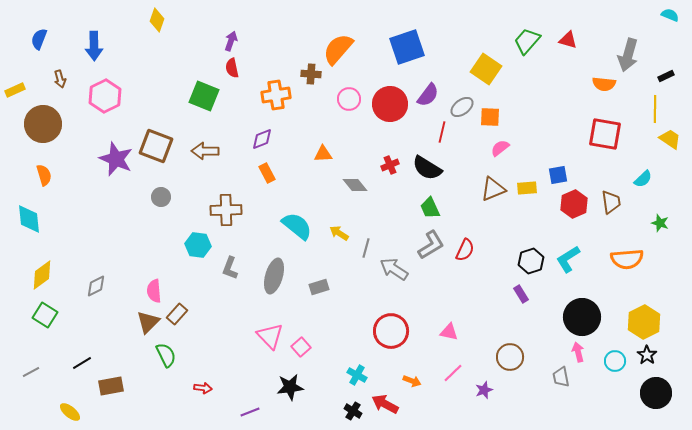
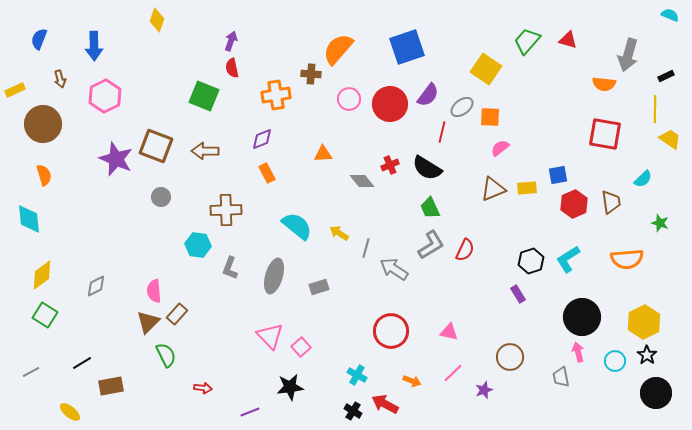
gray diamond at (355, 185): moved 7 px right, 4 px up
purple rectangle at (521, 294): moved 3 px left
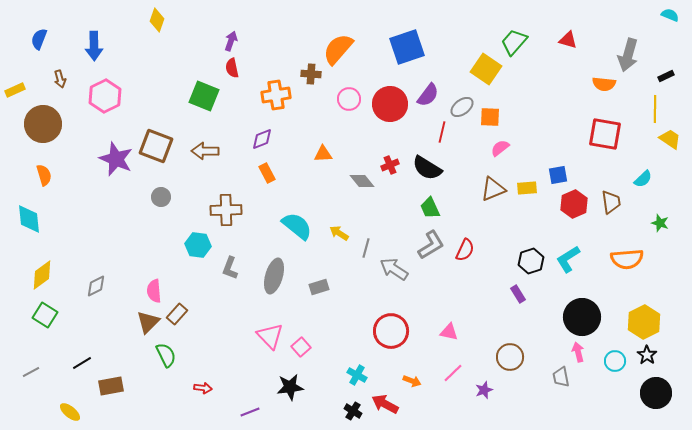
green trapezoid at (527, 41): moved 13 px left, 1 px down
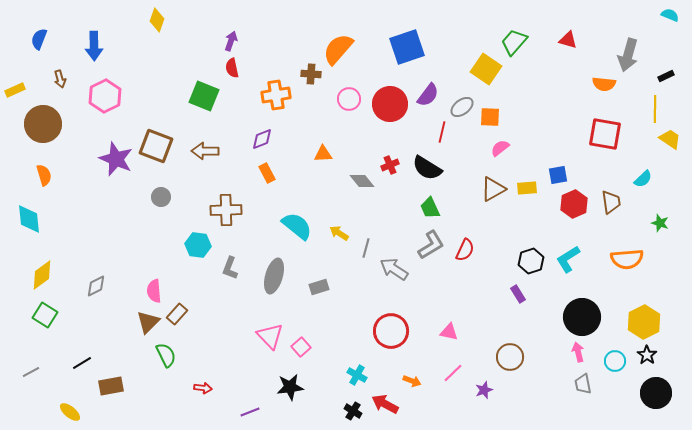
brown triangle at (493, 189): rotated 8 degrees counterclockwise
gray trapezoid at (561, 377): moved 22 px right, 7 px down
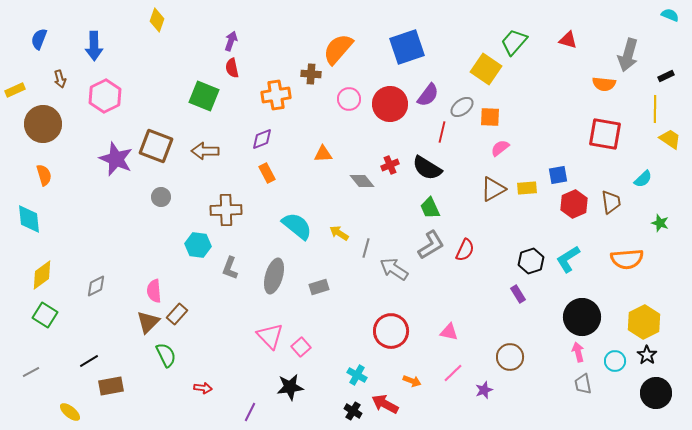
black line at (82, 363): moved 7 px right, 2 px up
purple line at (250, 412): rotated 42 degrees counterclockwise
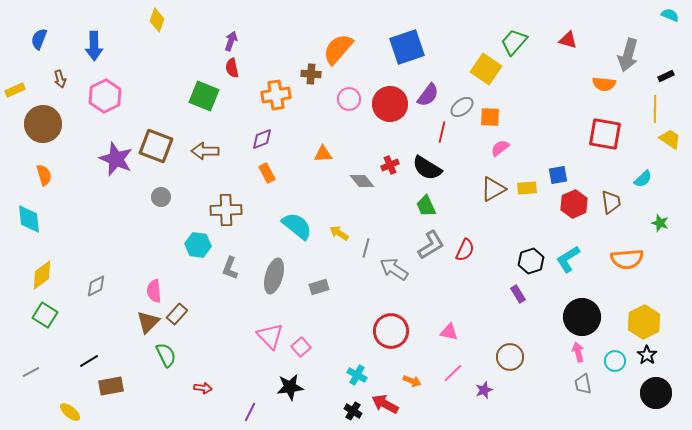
green trapezoid at (430, 208): moved 4 px left, 2 px up
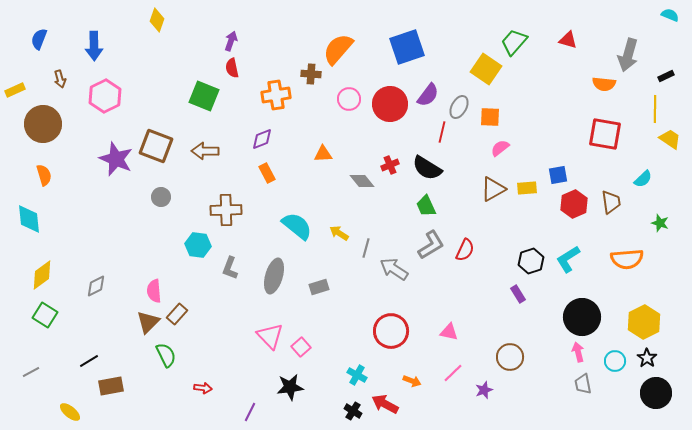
gray ellipse at (462, 107): moved 3 px left; rotated 25 degrees counterclockwise
black star at (647, 355): moved 3 px down
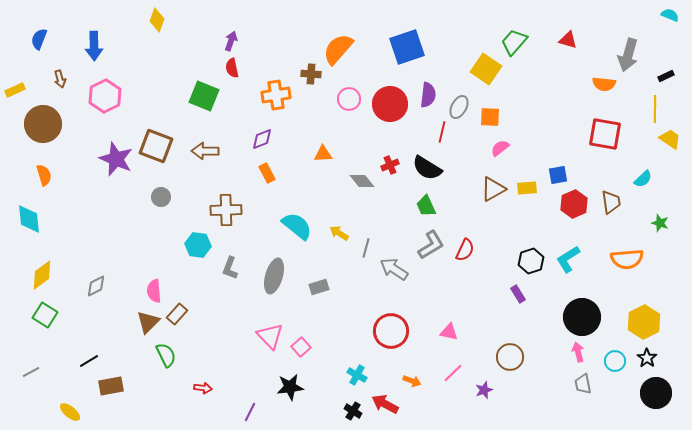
purple semicircle at (428, 95): rotated 30 degrees counterclockwise
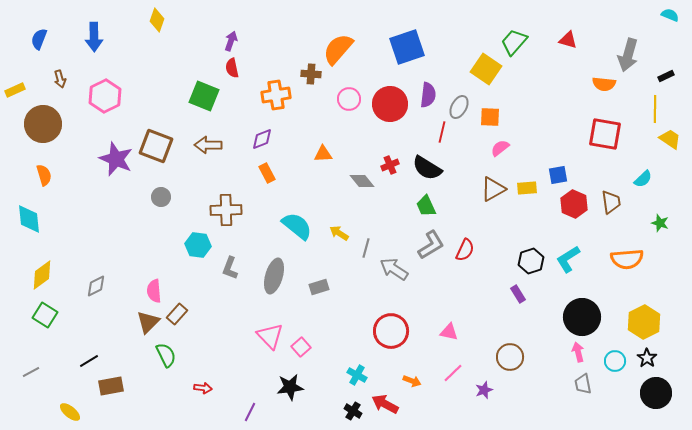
blue arrow at (94, 46): moved 9 px up
brown arrow at (205, 151): moved 3 px right, 6 px up
red hexagon at (574, 204): rotated 12 degrees counterclockwise
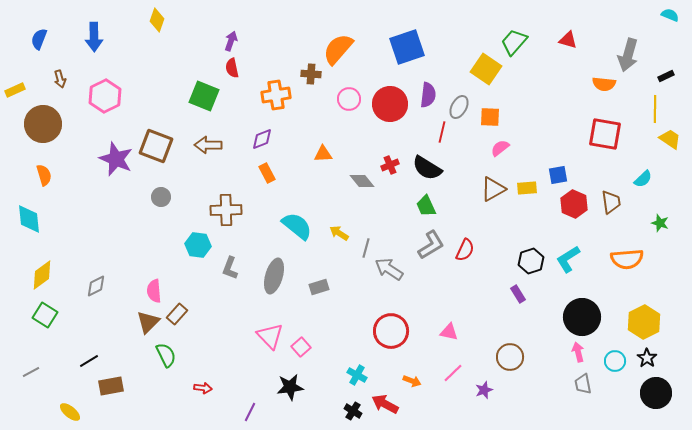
gray arrow at (394, 269): moved 5 px left
